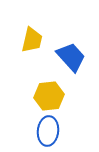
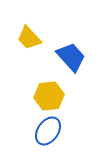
yellow trapezoid: moved 3 px left, 2 px up; rotated 124 degrees clockwise
blue ellipse: rotated 28 degrees clockwise
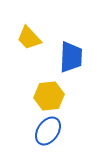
blue trapezoid: rotated 44 degrees clockwise
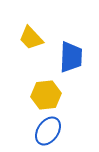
yellow trapezoid: moved 2 px right
yellow hexagon: moved 3 px left, 1 px up
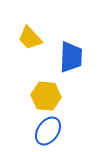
yellow trapezoid: moved 1 px left
yellow hexagon: moved 1 px down; rotated 12 degrees clockwise
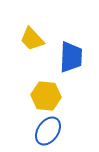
yellow trapezoid: moved 2 px right, 1 px down
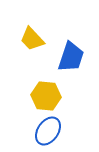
blue trapezoid: rotated 16 degrees clockwise
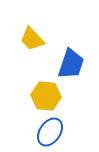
blue trapezoid: moved 7 px down
blue ellipse: moved 2 px right, 1 px down
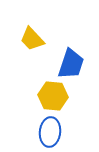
yellow hexagon: moved 7 px right
blue ellipse: rotated 28 degrees counterclockwise
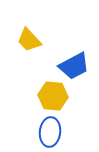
yellow trapezoid: moved 3 px left, 1 px down
blue trapezoid: moved 3 px right, 2 px down; rotated 44 degrees clockwise
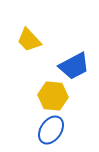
blue ellipse: moved 1 px right, 2 px up; rotated 28 degrees clockwise
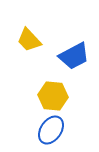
blue trapezoid: moved 10 px up
